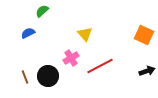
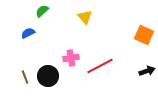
yellow triangle: moved 17 px up
pink cross: rotated 21 degrees clockwise
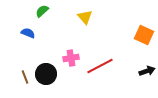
blue semicircle: rotated 48 degrees clockwise
black circle: moved 2 px left, 2 px up
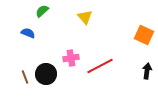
black arrow: rotated 63 degrees counterclockwise
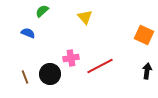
black circle: moved 4 px right
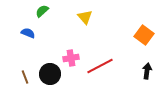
orange square: rotated 12 degrees clockwise
